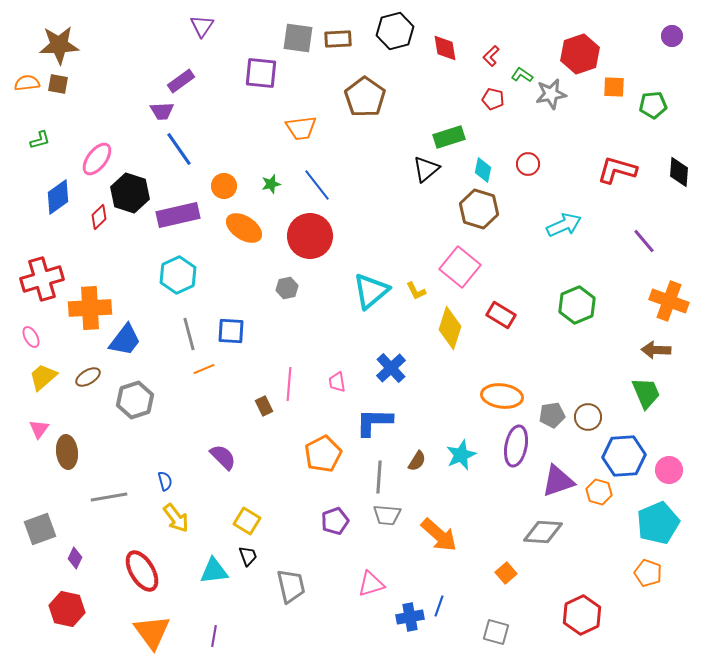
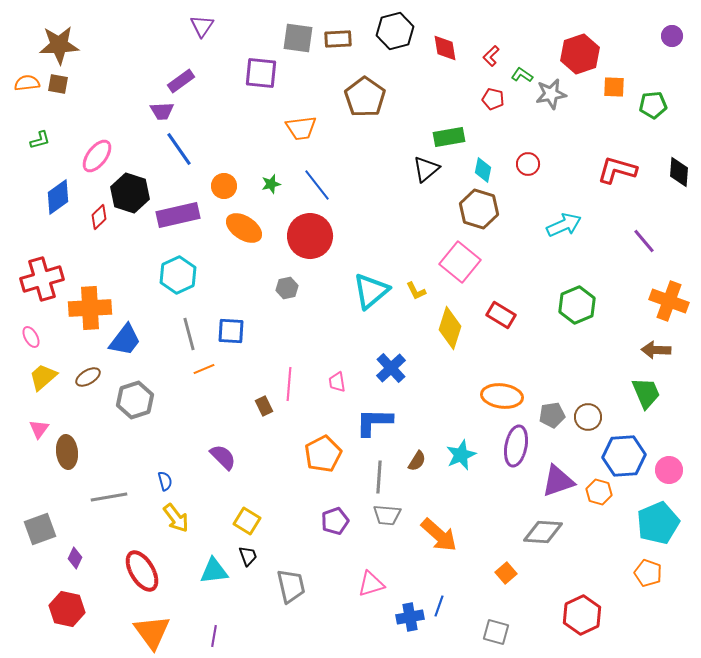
green rectangle at (449, 137): rotated 8 degrees clockwise
pink ellipse at (97, 159): moved 3 px up
pink square at (460, 267): moved 5 px up
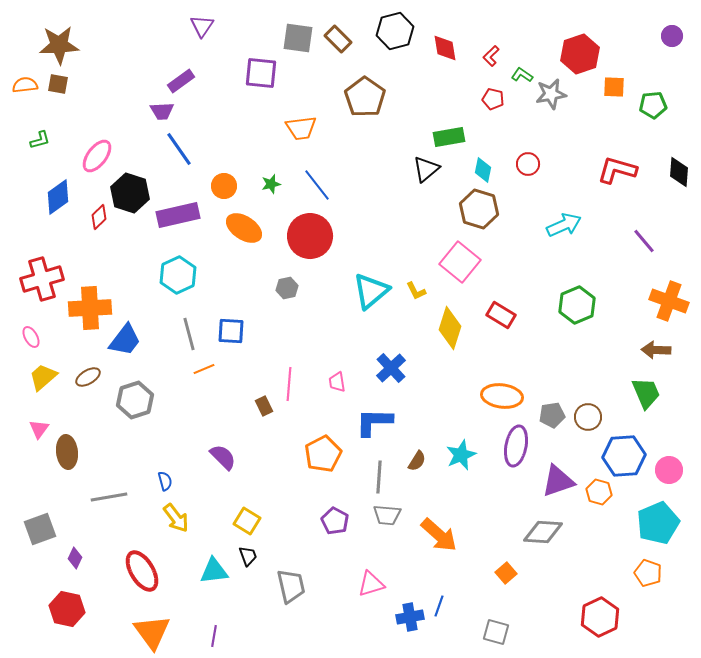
brown rectangle at (338, 39): rotated 48 degrees clockwise
orange semicircle at (27, 83): moved 2 px left, 2 px down
purple pentagon at (335, 521): rotated 24 degrees counterclockwise
red hexagon at (582, 615): moved 18 px right, 2 px down
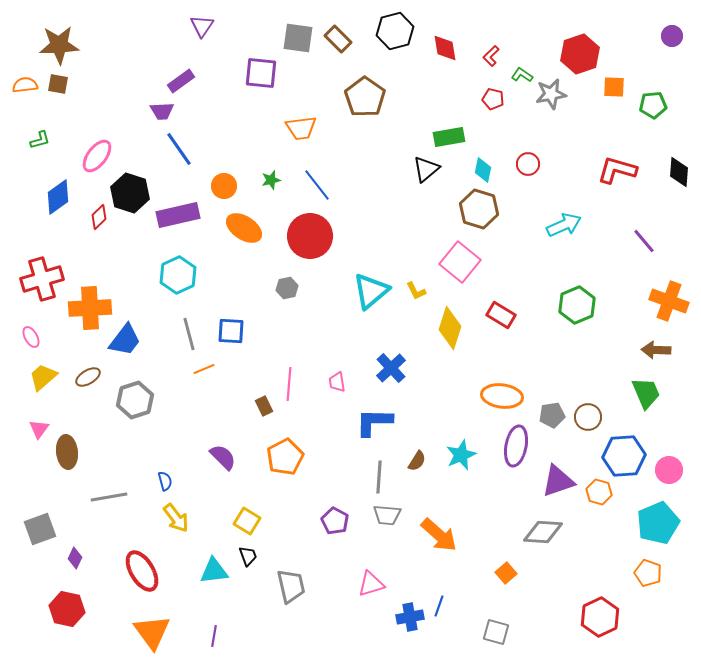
green star at (271, 184): moved 4 px up
orange pentagon at (323, 454): moved 38 px left, 3 px down
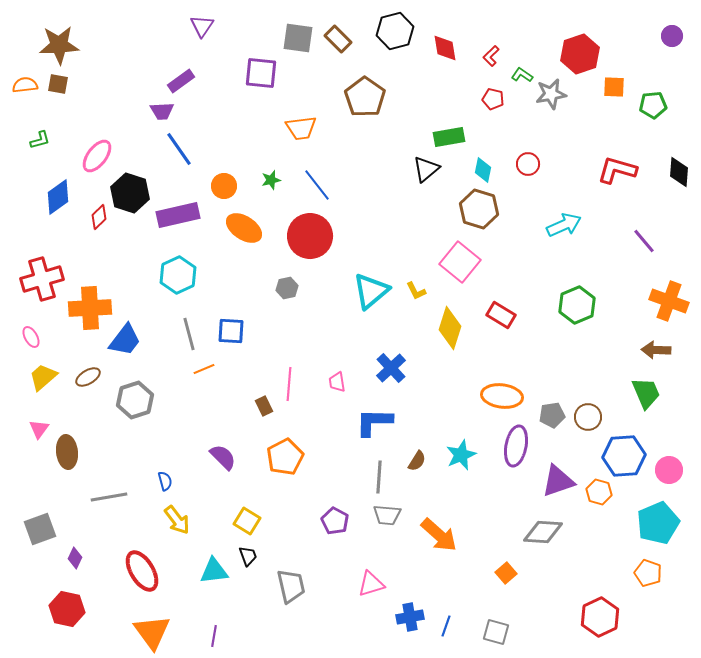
yellow arrow at (176, 518): moved 1 px right, 2 px down
blue line at (439, 606): moved 7 px right, 20 px down
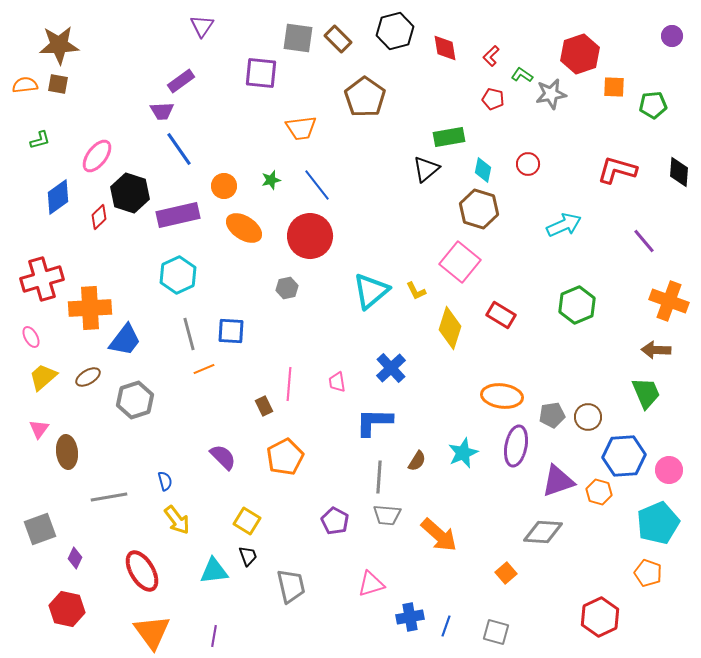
cyan star at (461, 455): moved 2 px right, 2 px up
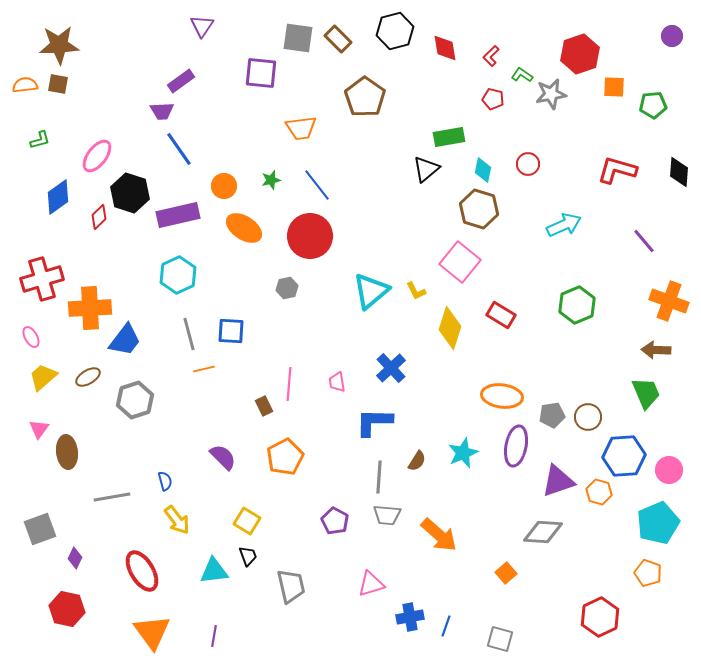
orange line at (204, 369): rotated 10 degrees clockwise
gray line at (109, 497): moved 3 px right
gray square at (496, 632): moved 4 px right, 7 px down
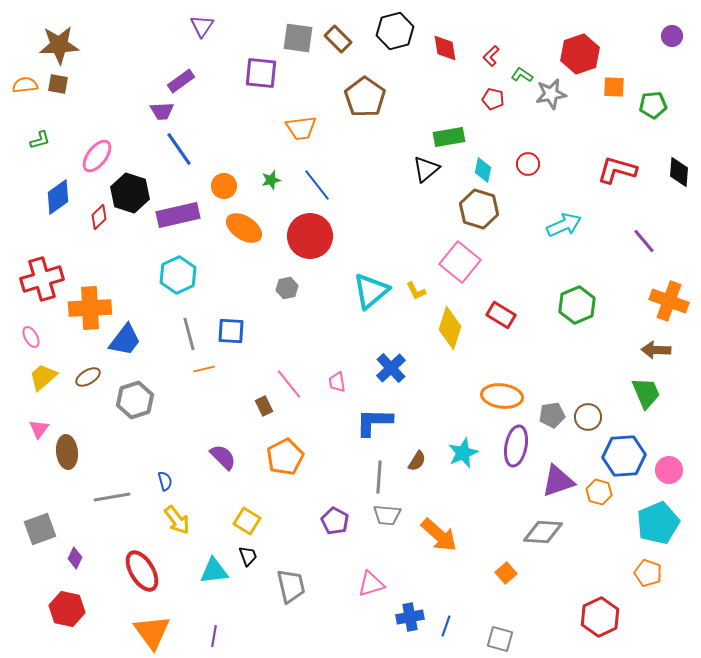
pink line at (289, 384): rotated 44 degrees counterclockwise
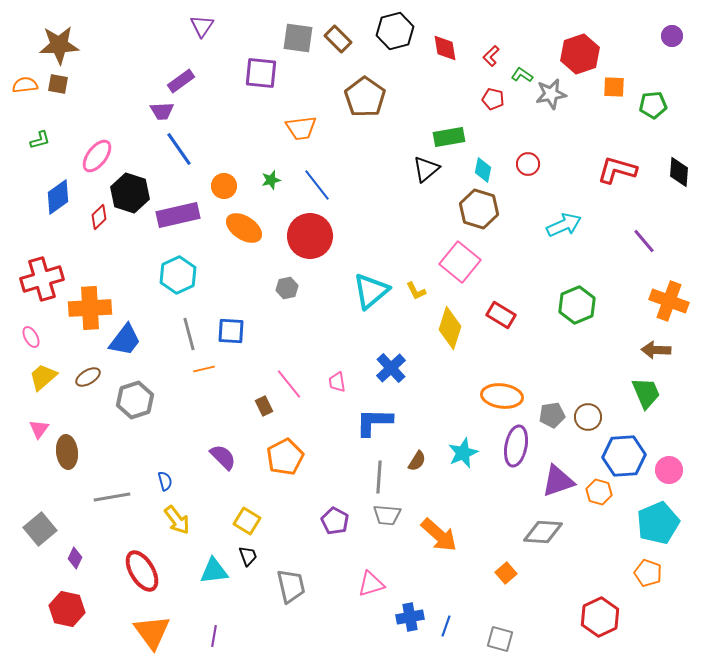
gray square at (40, 529): rotated 20 degrees counterclockwise
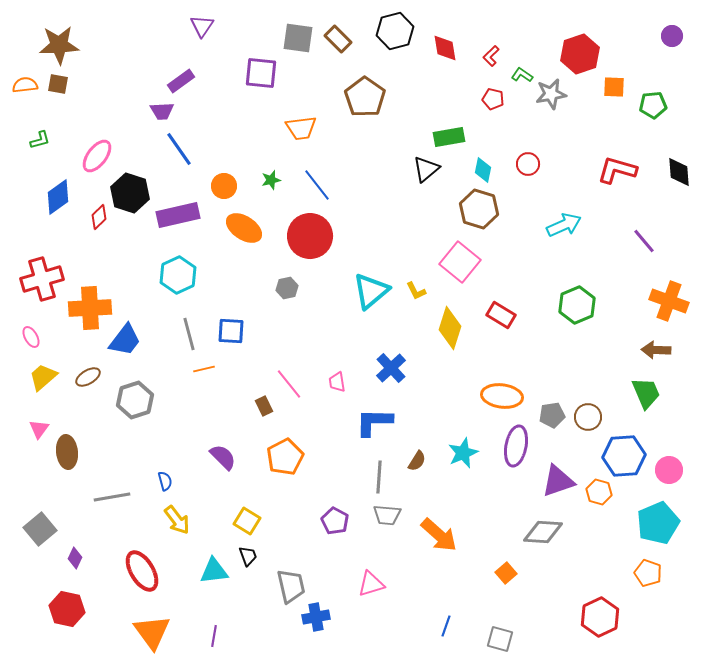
black diamond at (679, 172): rotated 8 degrees counterclockwise
blue cross at (410, 617): moved 94 px left
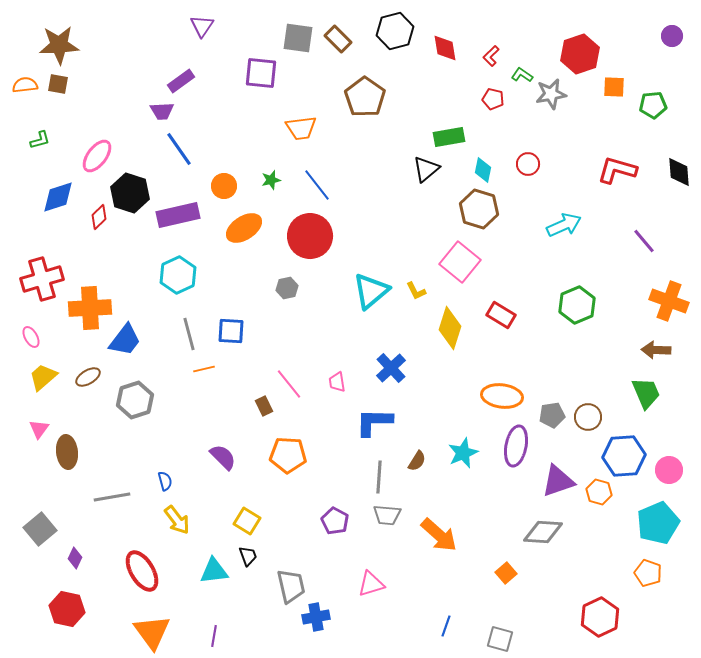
blue diamond at (58, 197): rotated 18 degrees clockwise
orange ellipse at (244, 228): rotated 66 degrees counterclockwise
orange pentagon at (285, 457): moved 3 px right, 2 px up; rotated 30 degrees clockwise
